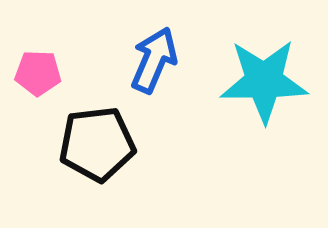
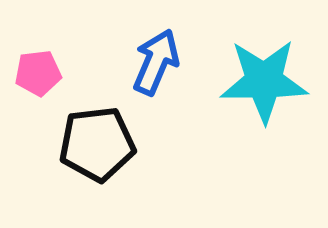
blue arrow: moved 2 px right, 2 px down
pink pentagon: rotated 9 degrees counterclockwise
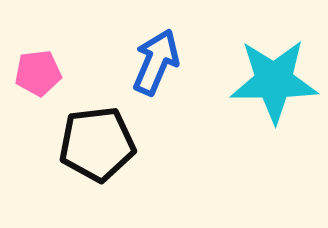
cyan star: moved 10 px right
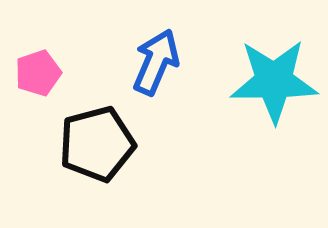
pink pentagon: rotated 12 degrees counterclockwise
black pentagon: rotated 8 degrees counterclockwise
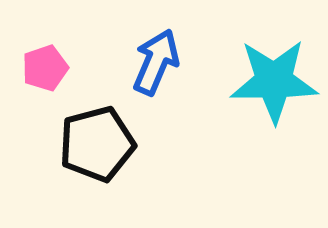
pink pentagon: moved 7 px right, 5 px up
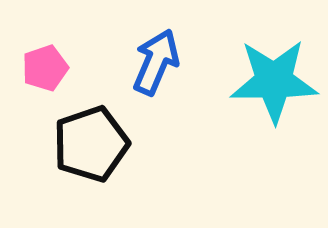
black pentagon: moved 6 px left; rotated 4 degrees counterclockwise
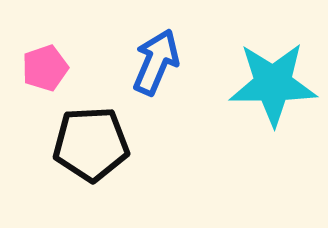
cyan star: moved 1 px left, 3 px down
black pentagon: rotated 16 degrees clockwise
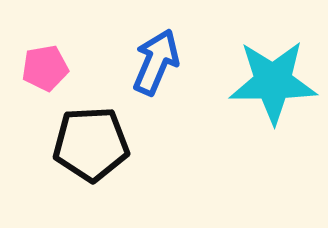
pink pentagon: rotated 9 degrees clockwise
cyan star: moved 2 px up
